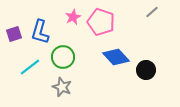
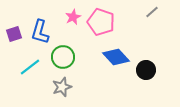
gray star: rotated 30 degrees clockwise
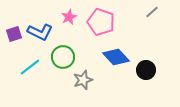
pink star: moved 4 px left
blue L-shape: rotated 80 degrees counterclockwise
gray star: moved 21 px right, 7 px up
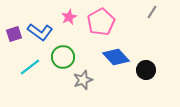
gray line: rotated 16 degrees counterclockwise
pink pentagon: rotated 24 degrees clockwise
blue L-shape: rotated 10 degrees clockwise
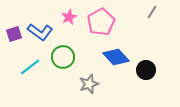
gray star: moved 6 px right, 4 px down
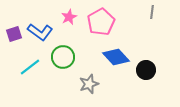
gray line: rotated 24 degrees counterclockwise
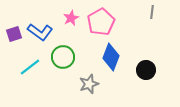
pink star: moved 2 px right, 1 px down
blue diamond: moved 5 px left; rotated 64 degrees clockwise
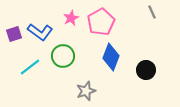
gray line: rotated 32 degrees counterclockwise
green circle: moved 1 px up
gray star: moved 3 px left, 7 px down
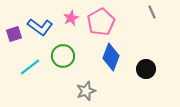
blue L-shape: moved 5 px up
black circle: moved 1 px up
